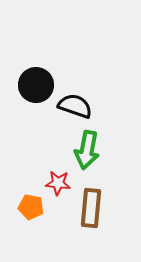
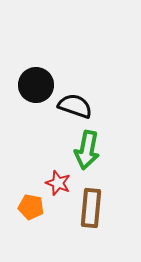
red star: rotated 15 degrees clockwise
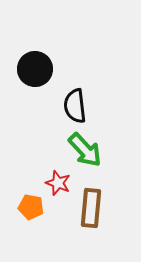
black circle: moved 1 px left, 16 px up
black semicircle: rotated 116 degrees counterclockwise
green arrow: moved 2 px left; rotated 54 degrees counterclockwise
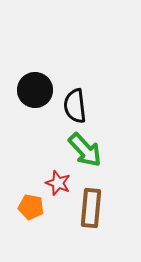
black circle: moved 21 px down
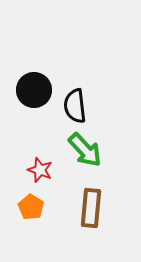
black circle: moved 1 px left
red star: moved 18 px left, 13 px up
orange pentagon: rotated 20 degrees clockwise
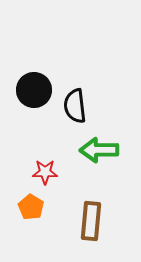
green arrow: moved 14 px right; rotated 132 degrees clockwise
red star: moved 5 px right, 2 px down; rotated 20 degrees counterclockwise
brown rectangle: moved 13 px down
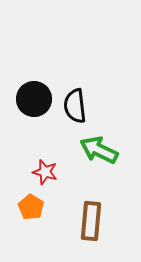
black circle: moved 9 px down
green arrow: rotated 27 degrees clockwise
red star: rotated 15 degrees clockwise
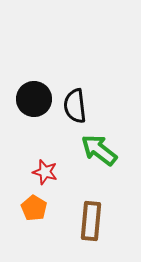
green arrow: rotated 12 degrees clockwise
orange pentagon: moved 3 px right, 1 px down
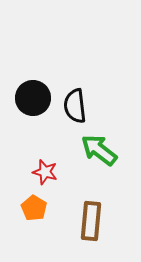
black circle: moved 1 px left, 1 px up
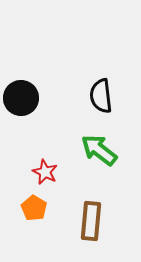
black circle: moved 12 px left
black semicircle: moved 26 px right, 10 px up
red star: rotated 10 degrees clockwise
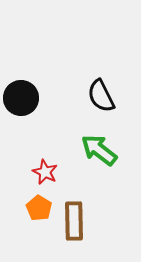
black semicircle: rotated 20 degrees counterclockwise
orange pentagon: moved 5 px right
brown rectangle: moved 17 px left; rotated 6 degrees counterclockwise
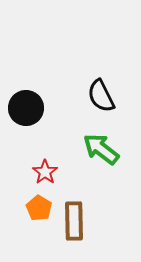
black circle: moved 5 px right, 10 px down
green arrow: moved 2 px right, 1 px up
red star: rotated 10 degrees clockwise
